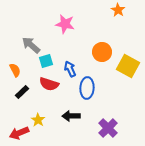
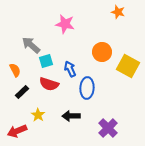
orange star: moved 2 px down; rotated 16 degrees counterclockwise
yellow star: moved 5 px up
red arrow: moved 2 px left, 2 px up
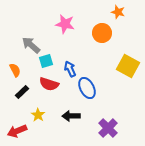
orange circle: moved 19 px up
blue ellipse: rotated 30 degrees counterclockwise
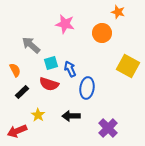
cyan square: moved 5 px right, 2 px down
blue ellipse: rotated 35 degrees clockwise
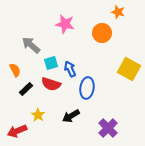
yellow square: moved 1 px right, 3 px down
red semicircle: moved 2 px right
black rectangle: moved 4 px right, 3 px up
black arrow: rotated 30 degrees counterclockwise
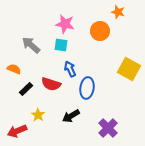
orange circle: moved 2 px left, 2 px up
cyan square: moved 10 px right, 18 px up; rotated 24 degrees clockwise
orange semicircle: moved 1 px left, 1 px up; rotated 40 degrees counterclockwise
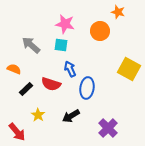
red arrow: moved 1 px down; rotated 108 degrees counterclockwise
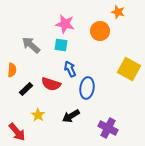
orange semicircle: moved 2 px left, 1 px down; rotated 72 degrees clockwise
purple cross: rotated 18 degrees counterclockwise
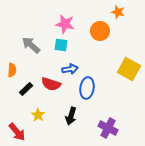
blue arrow: rotated 105 degrees clockwise
black arrow: rotated 42 degrees counterclockwise
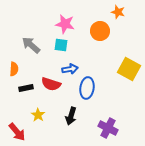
orange semicircle: moved 2 px right, 1 px up
black rectangle: moved 1 px up; rotated 32 degrees clockwise
